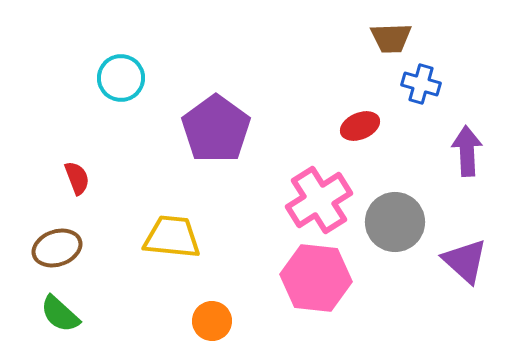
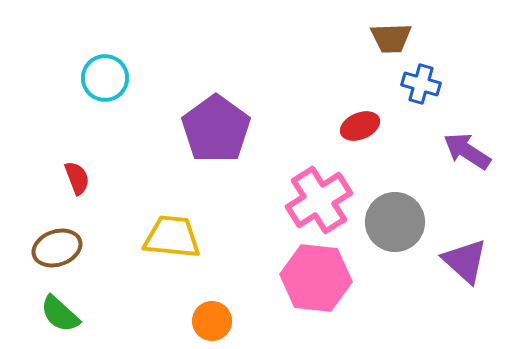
cyan circle: moved 16 px left
purple arrow: rotated 54 degrees counterclockwise
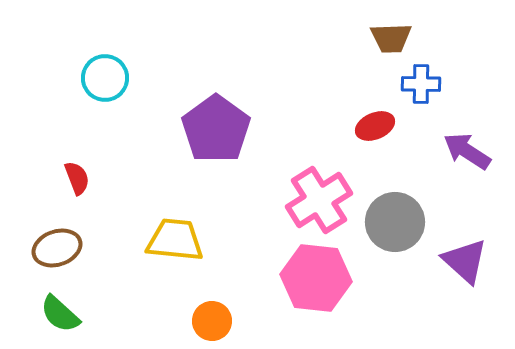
blue cross: rotated 15 degrees counterclockwise
red ellipse: moved 15 px right
yellow trapezoid: moved 3 px right, 3 px down
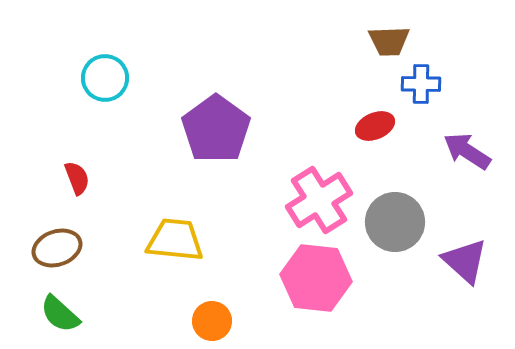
brown trapezoid: moved 2 px left, 3 px down
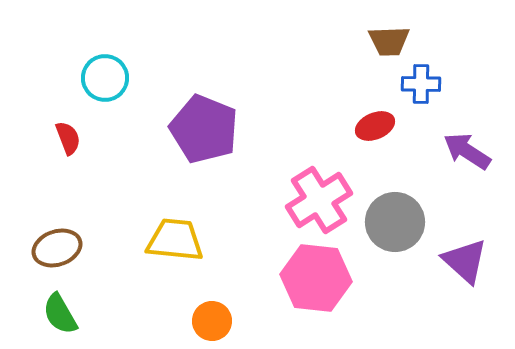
purple pentagon: moved 12 px left; rotated 14 degrees counterclockwise
red semicircle: moved 9 px left, 40 px up
green semicircle: rotated 18 degrees clockwise
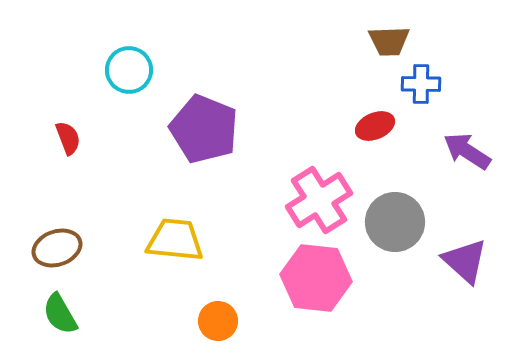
cyan circle: moved 24 px right, 8 px up
orange circle: moved 6 px right
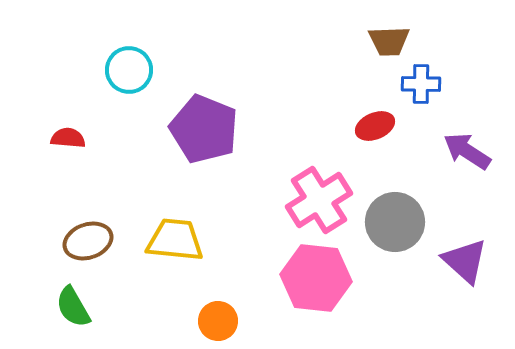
red semicircle: rotated 64 degrees counterclockwise
brown ellipse: moved 31 px right, 7 px up
green semicircle: moved 13 px right, 7 px up
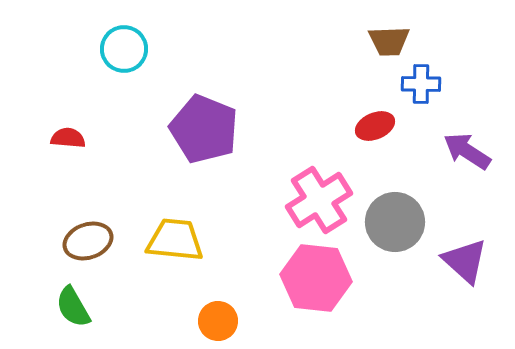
cyan circle: moved 5 px left, 21 px up
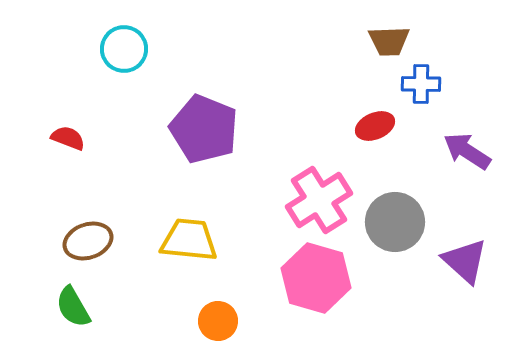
red semicircle: rotated 16 degrees clockwise
yellow trapezoid: moved 14 px right
pink hexagon: rotated 10 degrees clockwise
